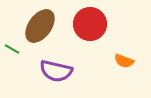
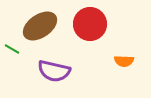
brown ellipse: rotated 20 degrees clockwise
orange semicircle: rotated 18 degrees counterclockwise
purple semicircle: moved 2 px left
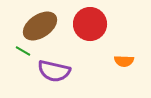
green line: moved 11 px right, 2 px down
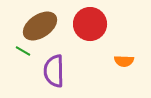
purple semicircle: rotated 76 degrees clockwise
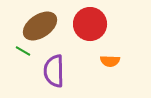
orange semicircle: moved 14 px left
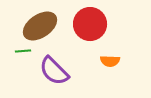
green line: rotated 35 degrees counterclockwise
purple semicircle: rotated 44 degrees counterclockwise
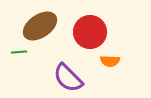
red circle: moved 8 px down
green line: moved 4 px left, 1 px down
purple semicircle: moved 14 px right, 7 px down
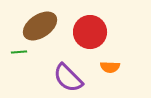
orange semicircle: moved 6 px down
